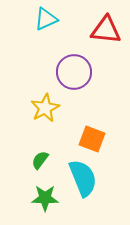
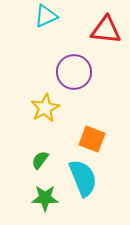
cyan triangle: moved 3 px up
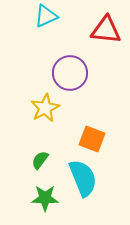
purple circle: moved 4 px left, 1 px down
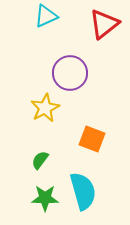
red triangle: moved 2 px left, 6 px up; rotated 44 degrees counterclockwise
cyan semicircle: moved 13 px down; rotated 6 degrees clockwise
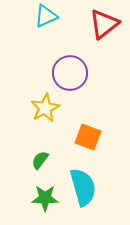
orange square: moved 4 px left, 2 px up
cyan semicircle: moved 4 px up
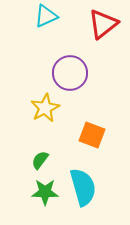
red triangle: moved 1 px left
orange square: moved 4 px right, 2 px up
green star: moved 6 px up
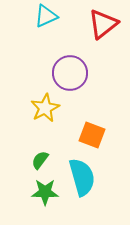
cyan semicircle: moved 1 px left, 10 px up
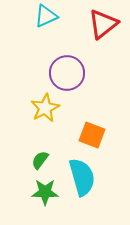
purple circle: moved 3 px left
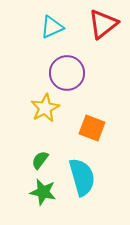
cyan triangle: moved 6 px right, 11 px down
orange square: moved 7 px up
green star: moved 2 px left; rotated 12 degrees clockwise
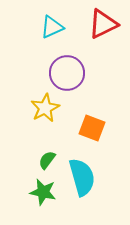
red triangle: rotated 12 degrees clockwise
green semicircle: moved 7 px right
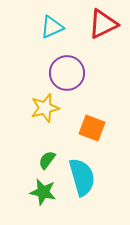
yellow star: rotated 12 degrees clockwise
